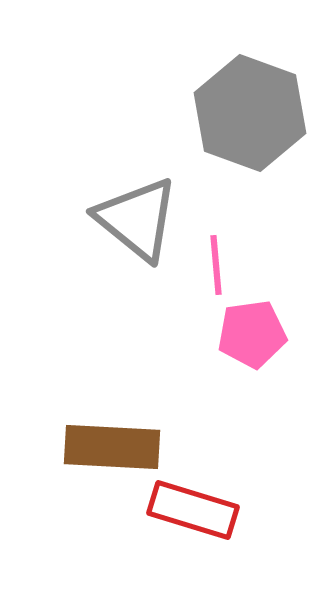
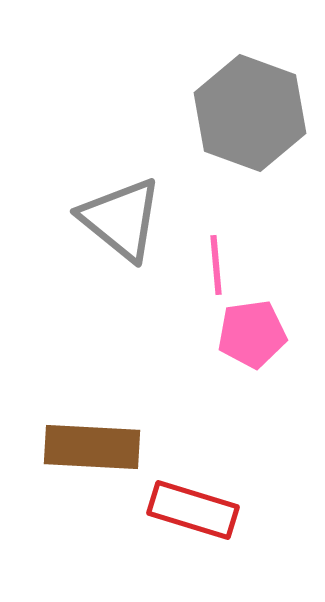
gray triangle: moved 16 px left
brown rectangle: moved 20 px left
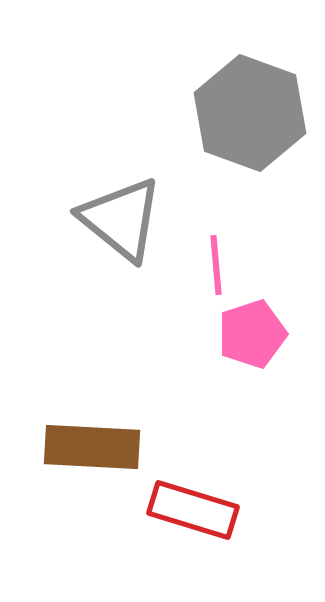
pink pentagon: rotated 10 degrees counterclockwise
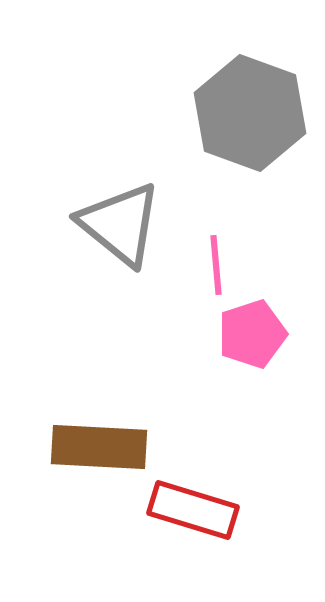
gray triangle: moved 1 px left, 5 px down
brown rectangle: moved 7 px right
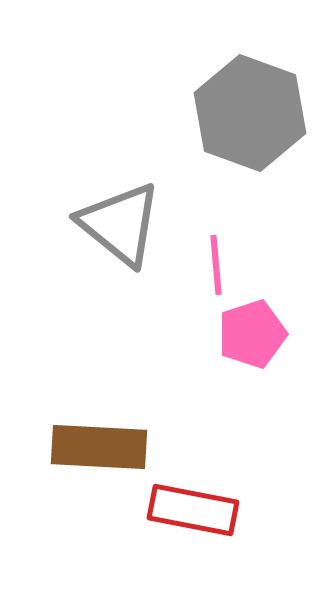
red rectangle: rotated 6 degrees counterclockwise
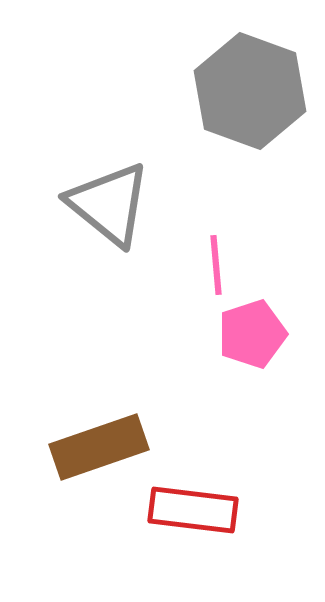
gray hexagon: moved 22 px up
gray triangle: moved 11 px left, 20 px up
brown rectangle: rotated 22 degrees counterclockwise
red rectangle: rotated 4 degrees counterclockwise
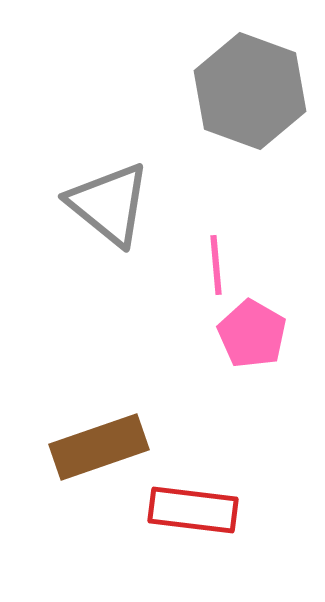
pink pentagon: rotated 24 degrees counterclockwise
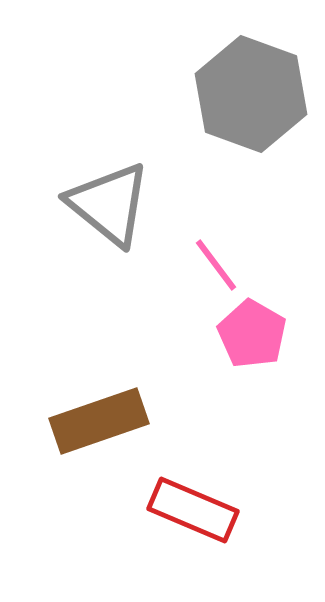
gray hexagon: moved 1 px right, 3 px down
pink line: rotated 32 degrees counterclockwise
brown rectangle: moved 26 px up
red rectangle: rotated 16 degrees clockwise
